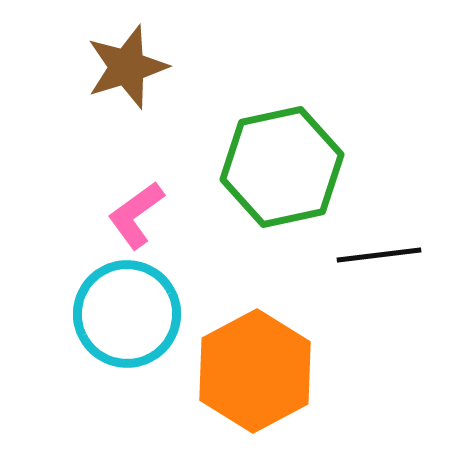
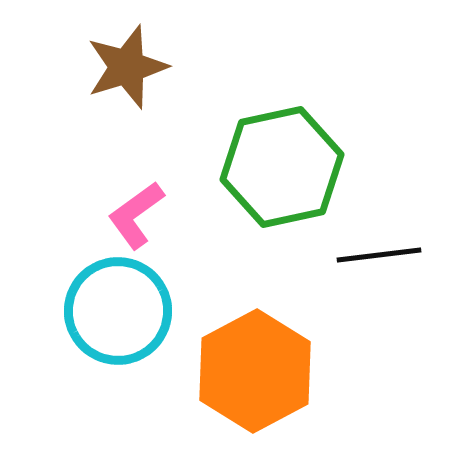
cyan circle: moved 9 px left, 3 px up
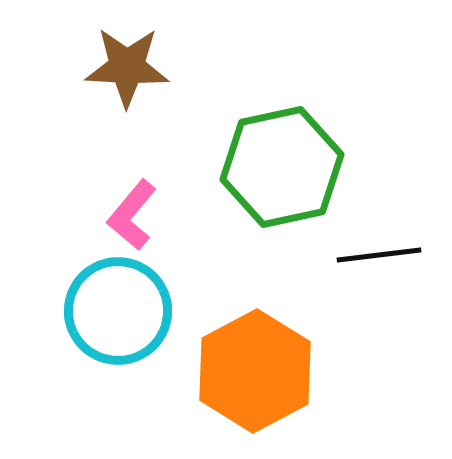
brown star: rotated 20 degrees clockwise
pink L-shape: moved 4 px left; rotated 14 degrees counterclockwise
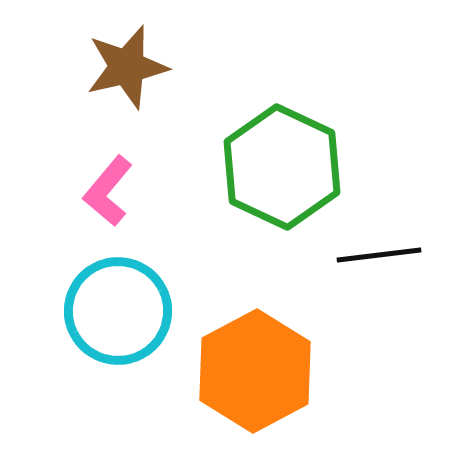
brown star: rotated 16 degrees counterclockwise
green hexagon: rotated 23 degrees counterclockwise
pink L-shape: moved 24 px left, 24 px up
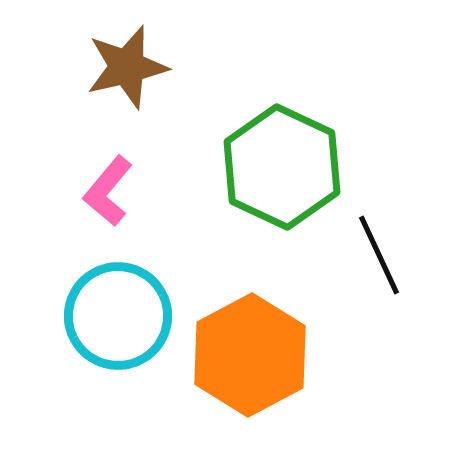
black line: rotated 72 degrees clockwise
cyan circle: moved 5 px down
orange hexagon: moved 5 px left, 16 px up
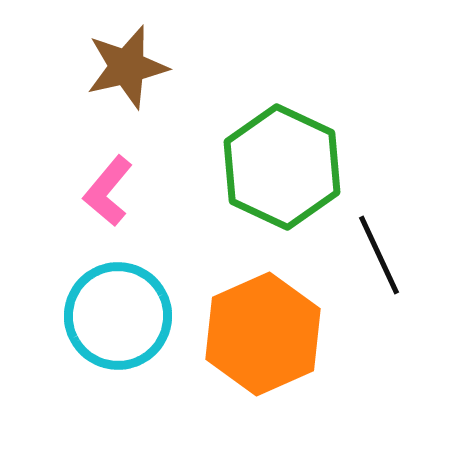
orange hexagon: moved 13 px right, 21 px up; rotated 4 degrees clockwise
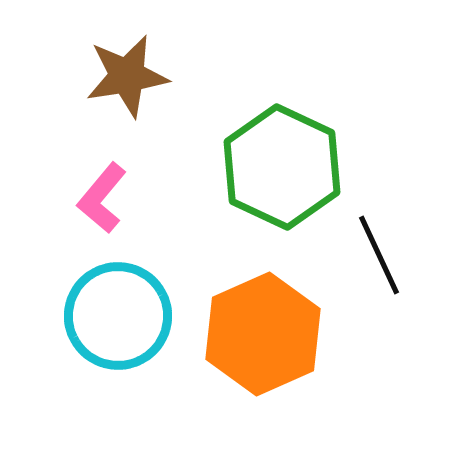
brown star: moved 9 px down; rotated 4 degrees clockwise
pink L-shape: moved 6 px left, 7 px down
